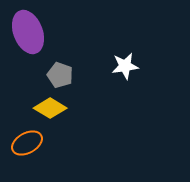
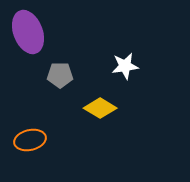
gray pentagon: rotated 20 degrees counterclockwise
yellow diamond: moved 50 px right
orange ellipse: moved 3 px right, 3 px up; rotated 16 degrees clockwise
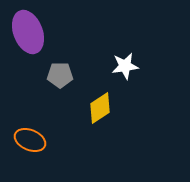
yellow diamond: rotated 64 degrees counterclockwise
orange ellipse: rotated 36 degrees clockwise
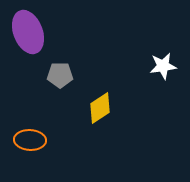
white star: moved 38 px right
orange ellipse: rotated 20 degrees counterclockwise
